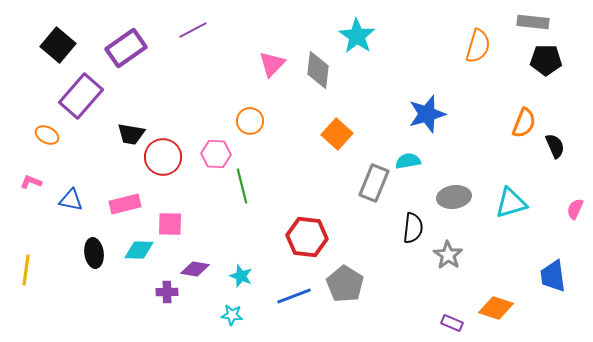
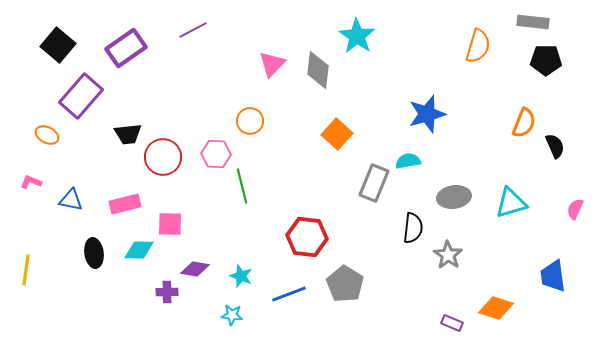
black trapezoid at (131, 134): moved 3 px left; rotated 16 degrees counterclockwise
blue line at (294, 296): moved 5 px left, 2 px up
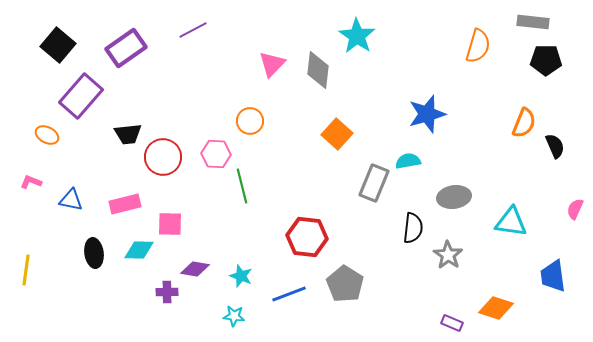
cyan triangle at (511, 203): moved 19 px down; rotated 24 degrees clockwise
cyan star at (232, 315): moved 2 px right, 1 px down
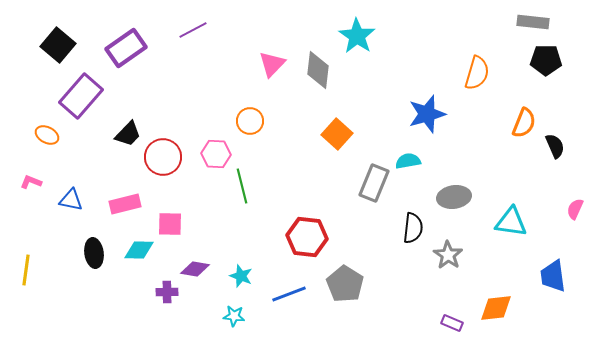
orange semicircle at (478, 46): moved 1 px left, 27 px down
black trapezoid at (128, 134): rotated 40 degrees counterclockwise
orange diamond at (496, 308): rotated 24 degrees counterclockwise
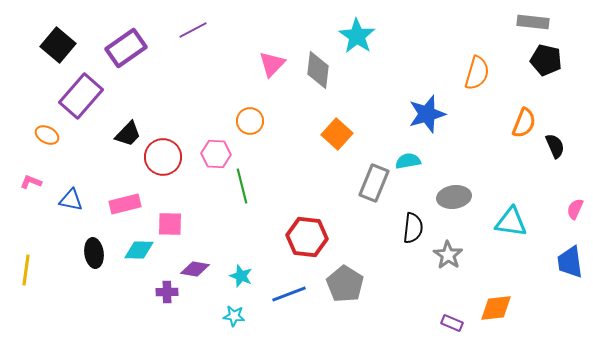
black pentagon at (546, 60): rotated 12 degrees clockwise
blue trapezoid at (553, 276): moved 17 px right, 14 px up
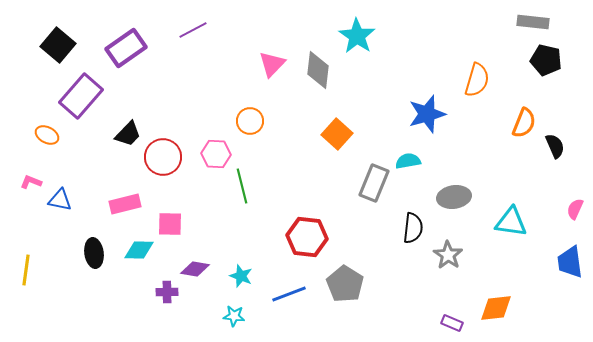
orange semicircle at (477, 73): moved 7 px down
blue triangle at (71, 200): moved 11 px left
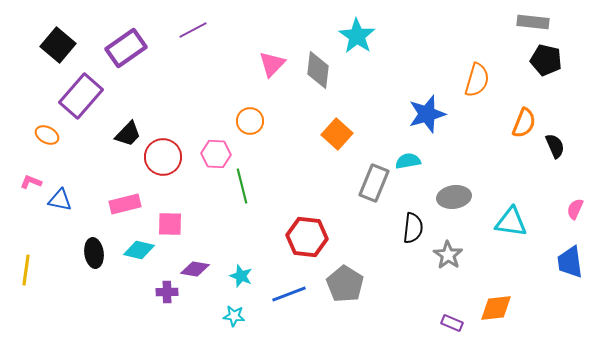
cyan diamond at (139, 250): rotated 12 degrees clockwise
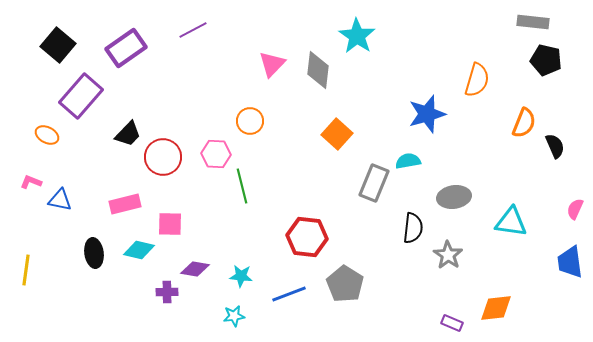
cyan star at (241, 276): rotated 15 degrees counterclockwise
cyan star at (234, 316): rotated 15 degrees counterclockwise
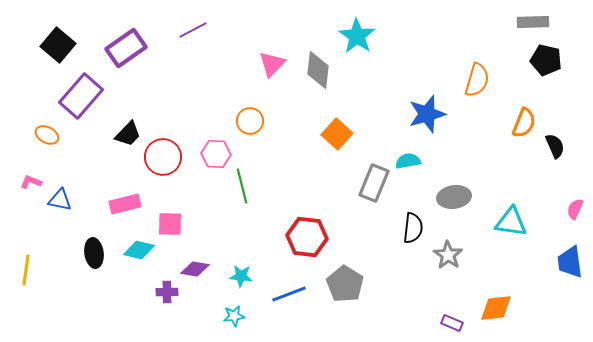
gray rectangle at (533, 22): rotated 8 degrees counterclockwise
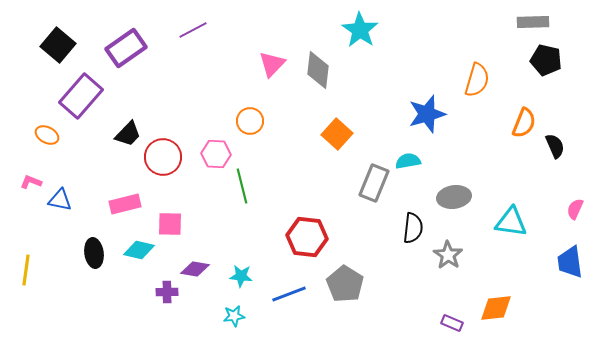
cyan star at (357, 36): moved 3 px right, 6 px up
